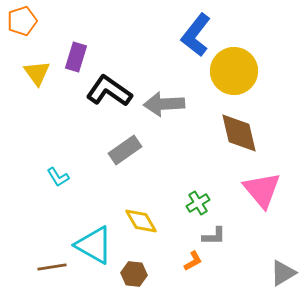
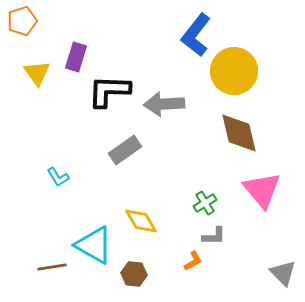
black L-shape: rotated 33 degrees counterclockwise
green cross: moved 7 px right
gray triangle: rotated 44 degrees counterclockwise
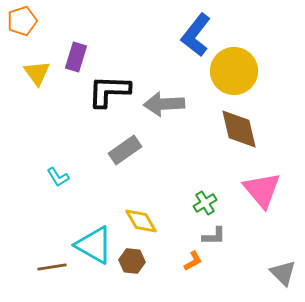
brown diamond: moved 4 px up
brown hexagon: moved 2 px left, 13 px up
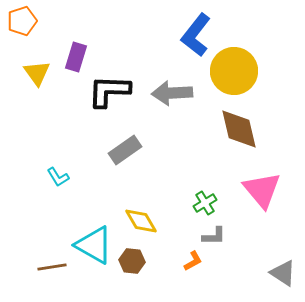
gray arrow: moved 8 px right, 11 px up
gray triangle: rotated 12 degrees counterclockwise
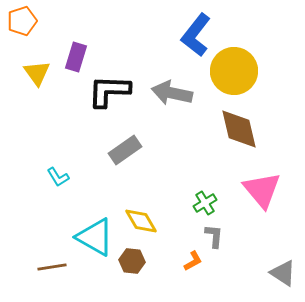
gray arrow: rotated 15 degrees clockwise
gray L-shape: rotated 85 degrees counterclockwise
cyan triangle: moved 1 px right, 8 px up
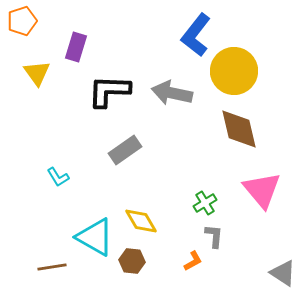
purple rectangle: moved 10 px up
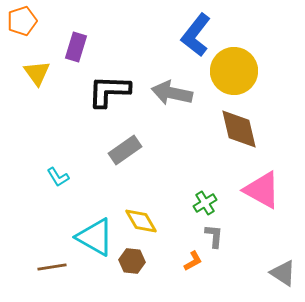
pink triangle: rotated 21 degrees counterclockwise
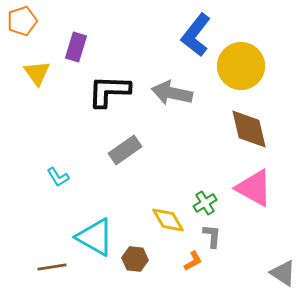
yellow circle: moved 7 px right, 5 px up
brown diamond: moved 10 px right
pink triangle: moved 8 px left, 2 px up
yellow diamond: moved 27 px right, 1 px up
gray L-shape: moved 2 px left
brown hexagon: moved 3 px right, 2 px up
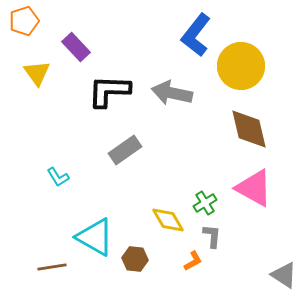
orange pentagon: moved 2 px right
purple rectangle: rotated 60 degrees counterclockwise
gray triangle: moved 1 px right, 2 px down
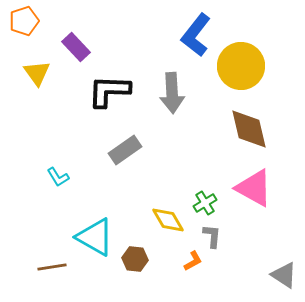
gray arrow: rotated 105 degrees counterclockwise
